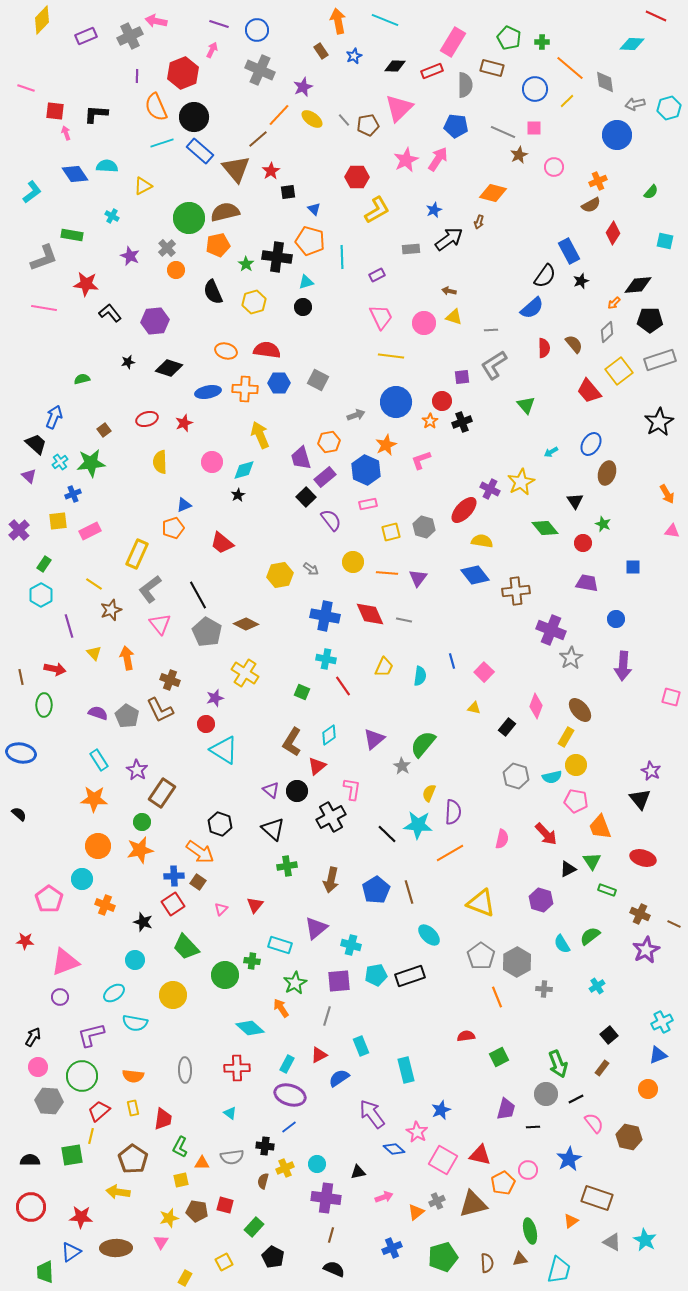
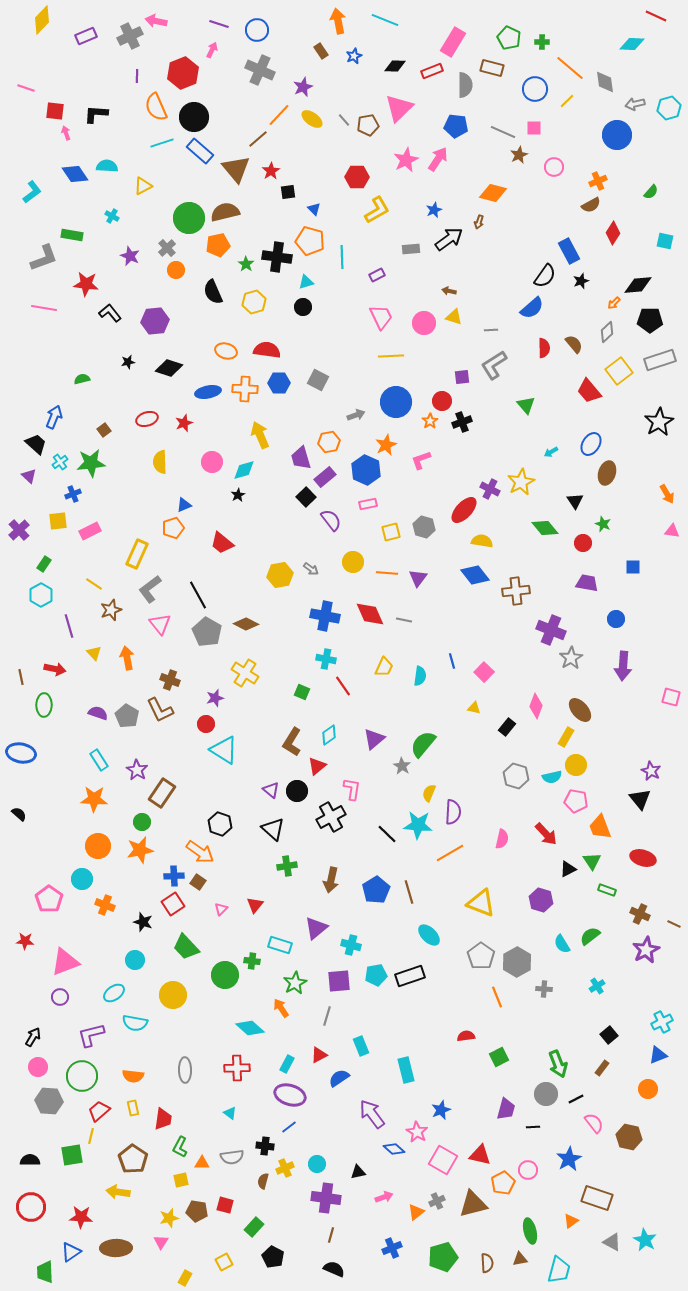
yellow line at (391, 356): rotated 10 degrees counterclockwise
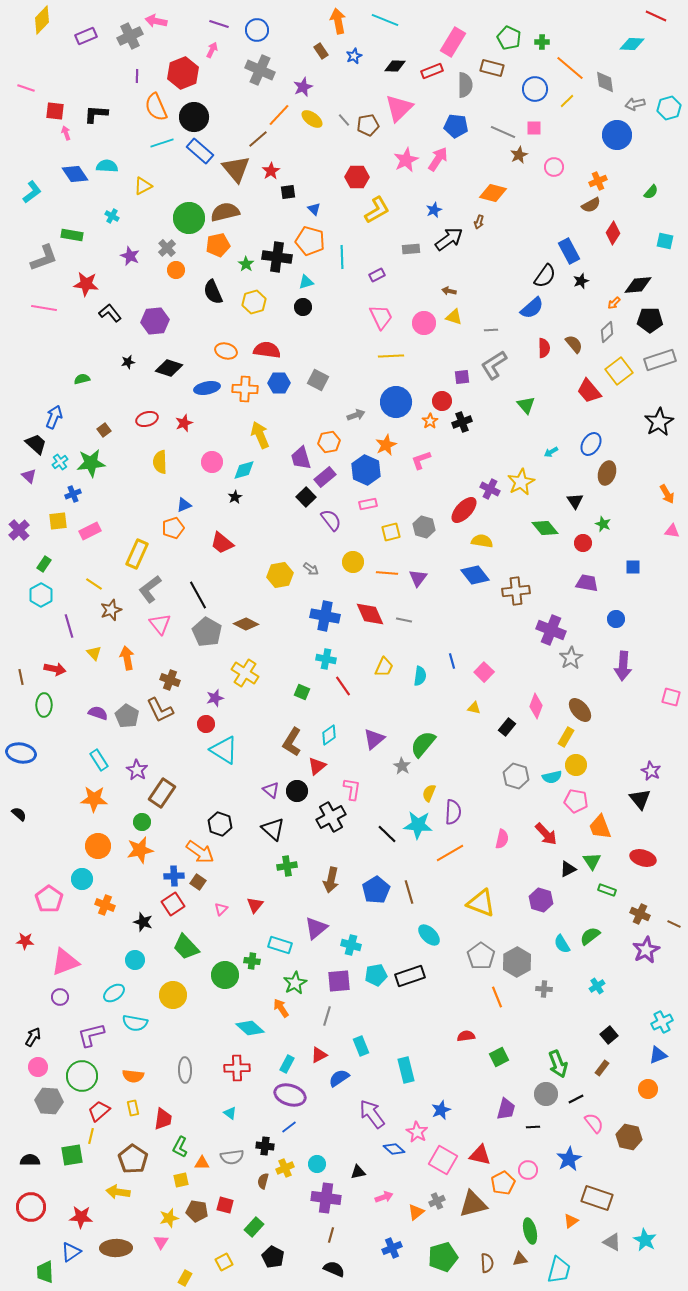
blue ellipse at (208, 392): moved 1 px left, 4 px up
black star at (238, 495): moved 3 px left, 2 px down
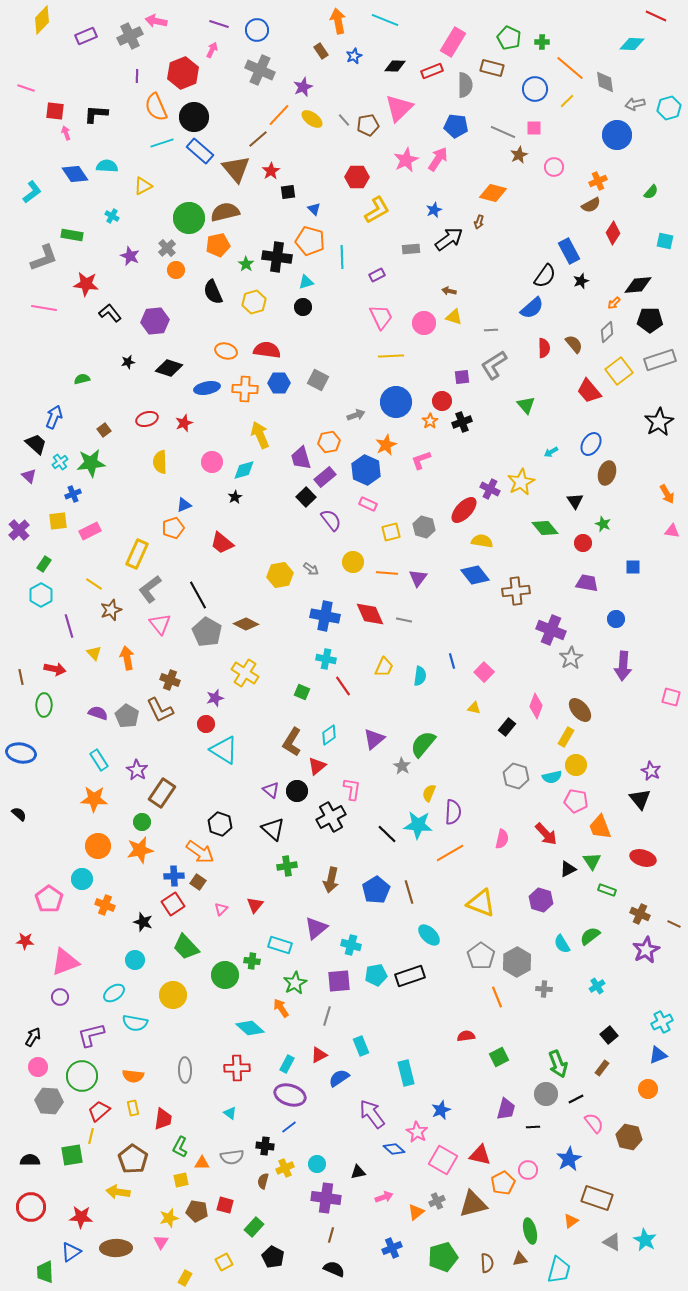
pink rectangle at (368, 504): rotated 36 degrees clockwise
cyan rectangle at (406, 1070): moved 3 px down
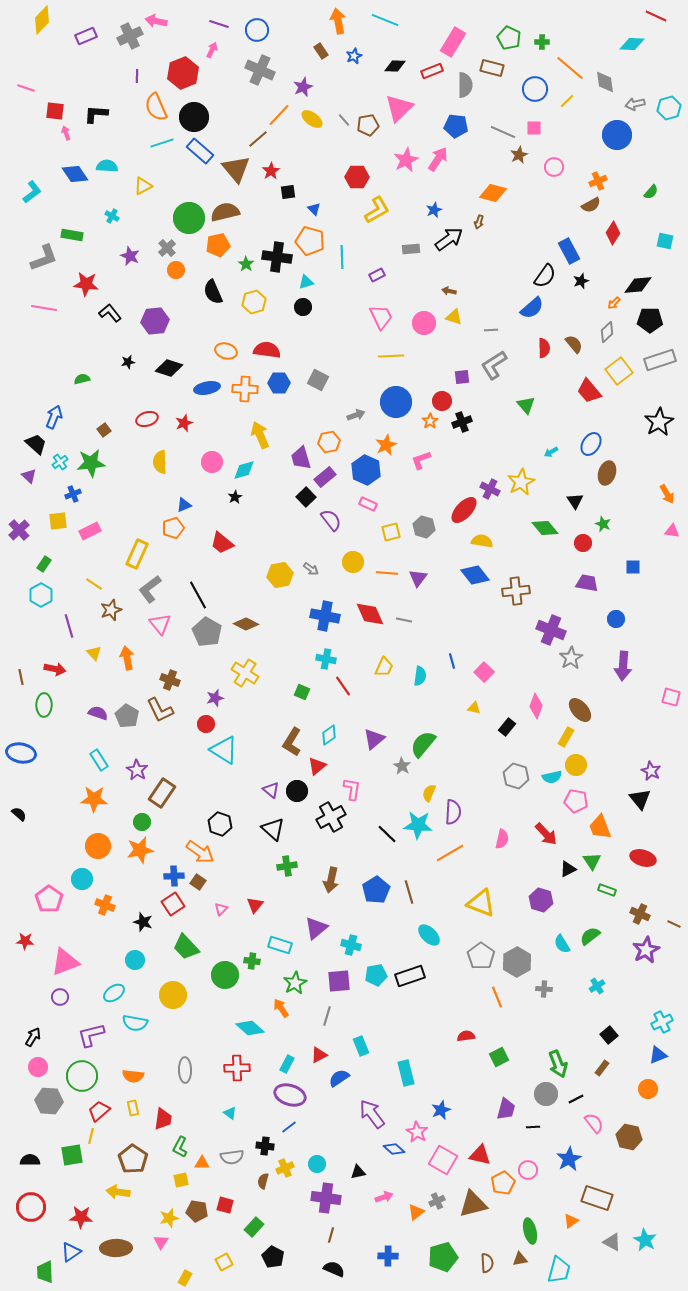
blue cross at (392, 1248): moved 4 px left, 8 px down; rotated 24 degrees clockwise
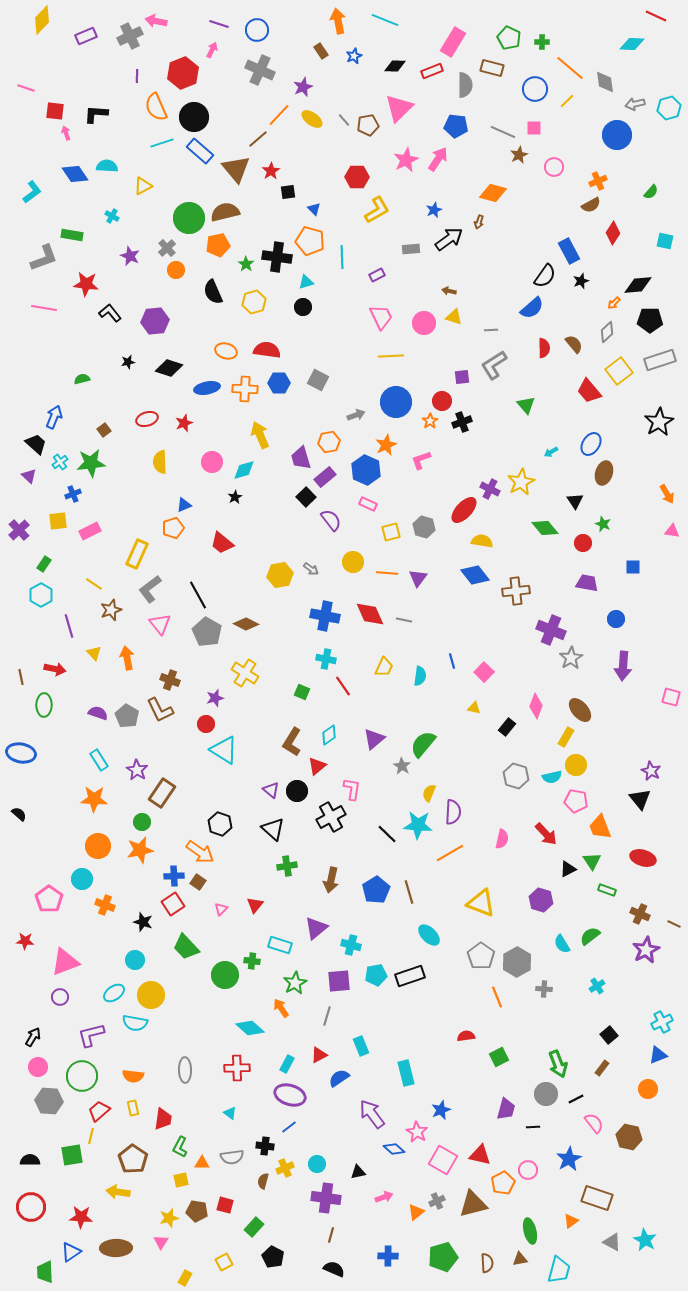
brown ellipse at (607, 473): moved 3 px left
yellow circle at (173, 995): moved 22 px left
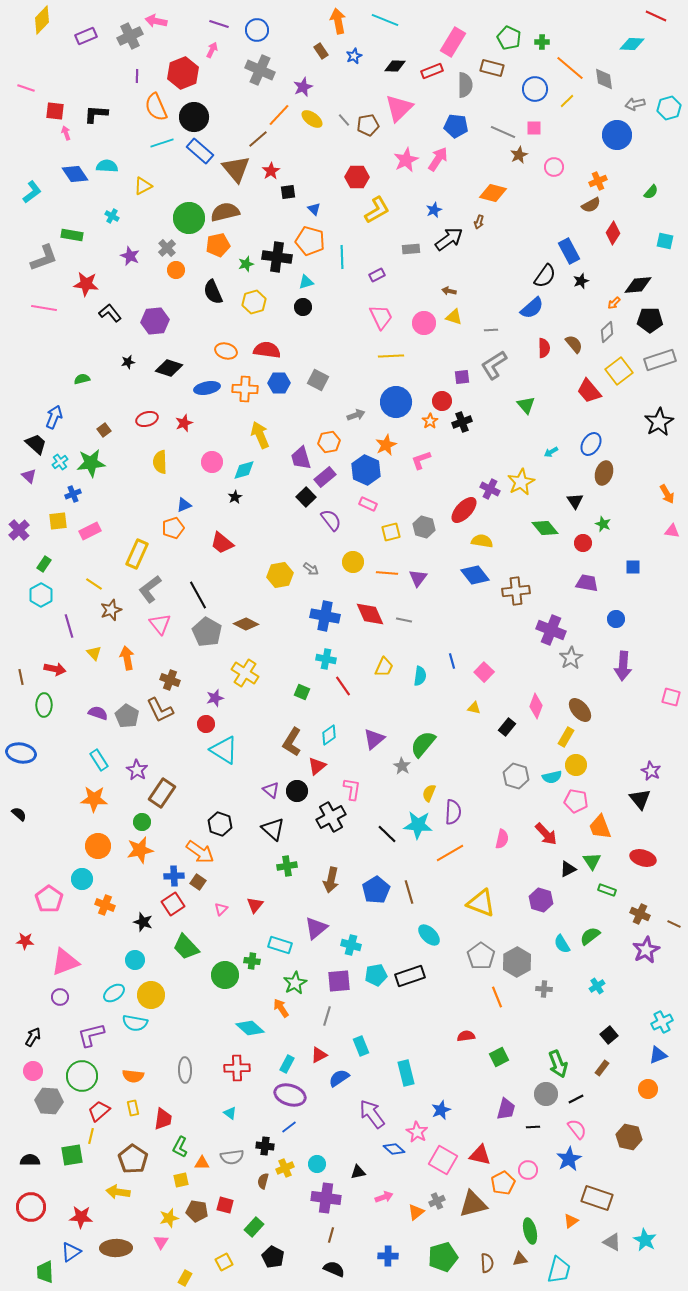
gray diamond at (605, 82): moved 1 px left, 3 px up
green star at (246, 264): rotated 21 degrees clockwise
pink circle at (38, 1067): moved 5 px left, 4 px down
pink semicircle at (594, 1123): moved 17 px left, 6 px down
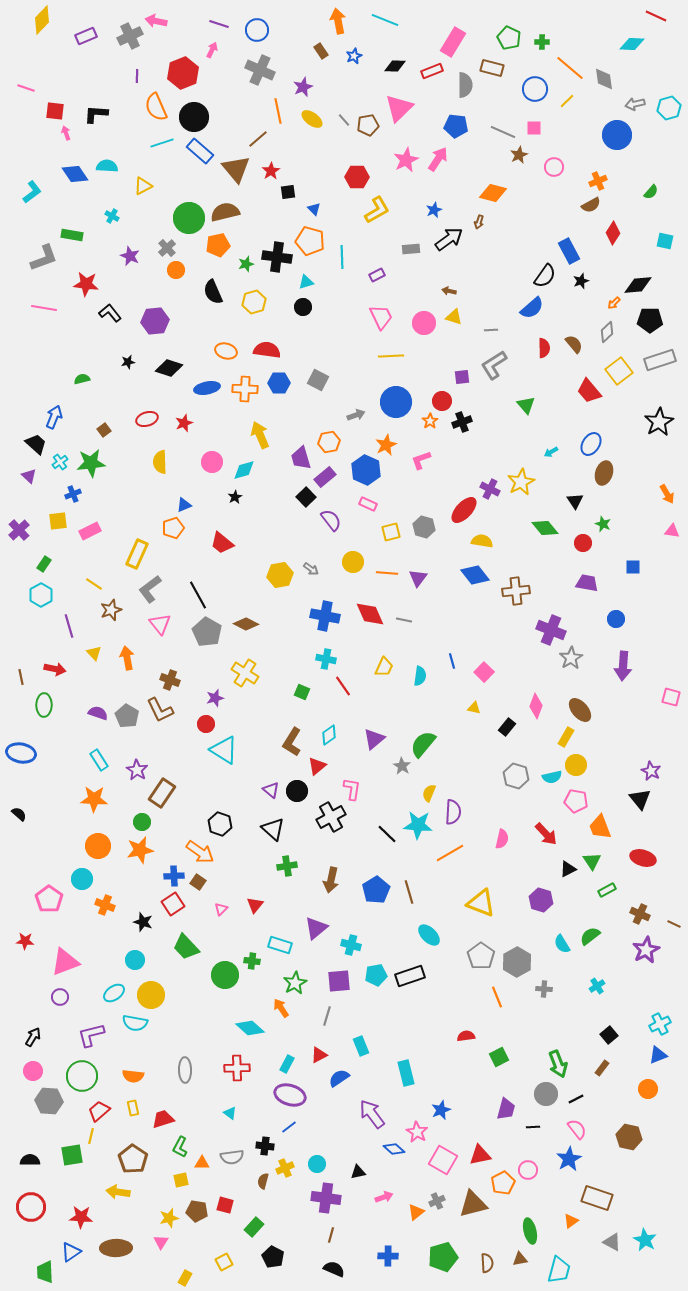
orange line at (279, 115): moved 1 px left, 4 px up; rotated 55 degrees counterclockwise
green rectangle at (607, 890): rotated 48 degrees counterclockwise
cyan cross at (662, 1022): moved 2 px left, 2 px down
red trapezoid at (163, 1119): rotated 115 degrees counterclockwise
red triangle at (480, 1155): rotated 25 degrees counterclockwise
